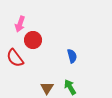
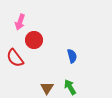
pink arrow: moved 2 px up
red circle: moved 1 px right
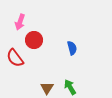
blue semicircle: moved 8 px up
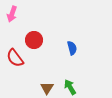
pink arrow: moved 8 px left, 8 px up
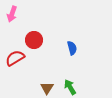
red semicircle: rotated 96 degrees clockwise
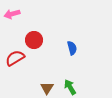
pink arrow: rotated 56 degrees clockwise
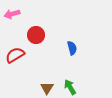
red circle: moved 2 px right, 5 px up
red semicircle: moved 3 px up
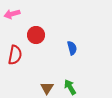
red semicircle: rotated 132 degrees clockwise
